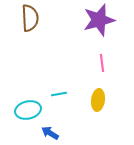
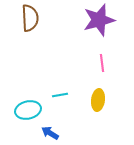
cyan line: moved 1 px right, 1 px down
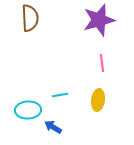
cyan ellipse: rotated 10 degrees clockwise
blue arrow: moved 3 px right, 6 px up
